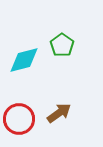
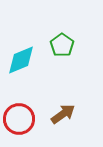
cyan diamond: moved 3 px left; rotated 8 degrees counterclockwise
brown arrow: moved 4 px right, 1 px down
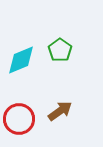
green pentagon: moved 2 px left, 5 px down
brown arrow: moved 3 px left, 3 px up
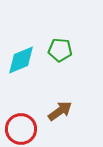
green pentagon: rotated 30 degrees counterclockwise
red circle: moved 2 px right, 10 px down
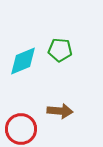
cyan diamond: moved 2 px right, 1 px down
brown arrow: rotated 40 degrees clockwise
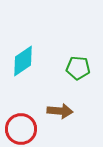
green pentagon: moved 18 px right, 18 px down
cyan diamond: rotated 12 degrees counterclockwise
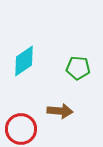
cyan diamond: moved 1 px right
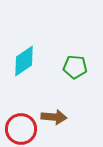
green pentagon: moved 3 px left, 1 px up
brown arrow: moved 6 px left, 6 px down
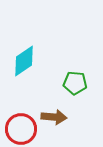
green pentagon: moved 16 px down
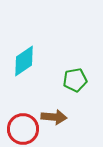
green pentagon: moved 3 px up; rotated 15 degrees counterclockwise
red circle: moved 2 px right
